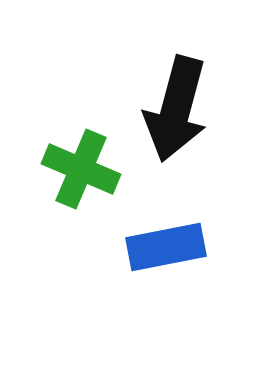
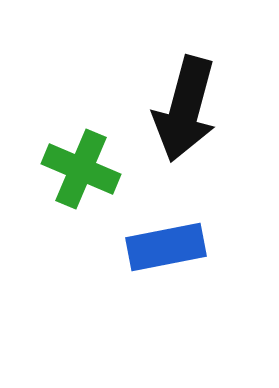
black arrow: moved 9 px right
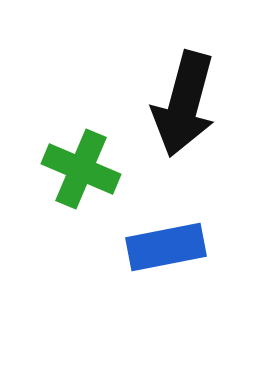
black arrow: moved 1 px left, 5 px up
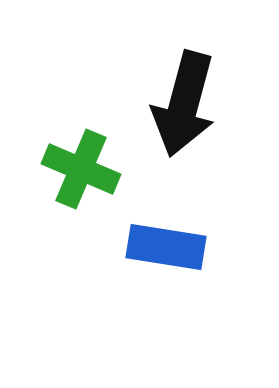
blue rectangle: rotated 20 degrees clockwise
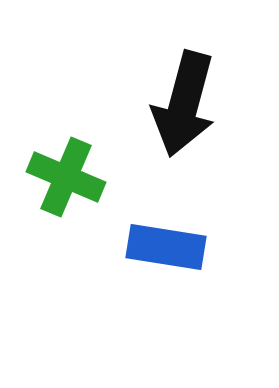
green cross: moved 15 px left, 8 px down
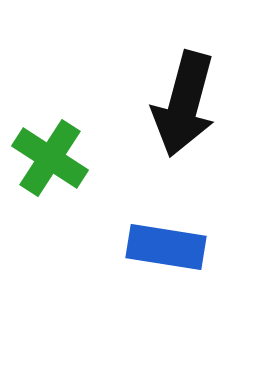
green cross: moved 16 px left, 19 px up; rotated 10 degrees clockwise
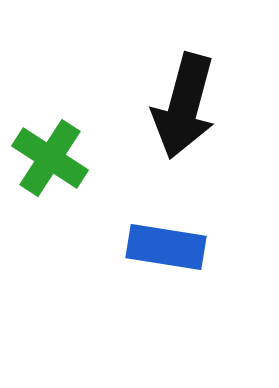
black arrow: moved 2 px down
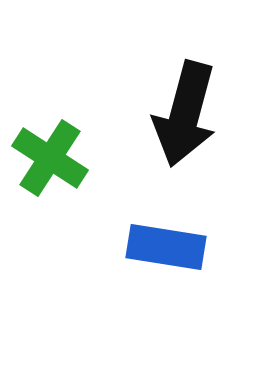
black arrow: moved 1 px right, 8 px down
